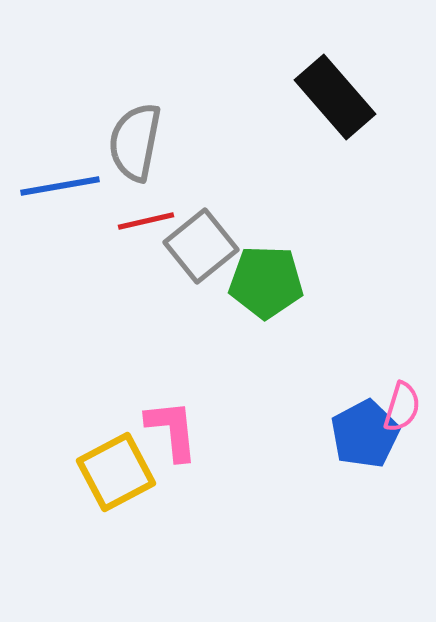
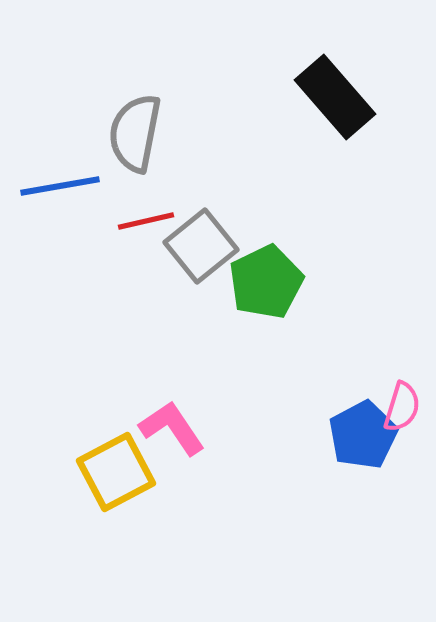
gray semicircle: moved 9 px up
green pentagon: rotated 28 degrees counterclockwise
pink L-shape: moved 2 px up; rotated 28 degrees counterclockwise
blue pentagon: moved 2 px left, 1 px down
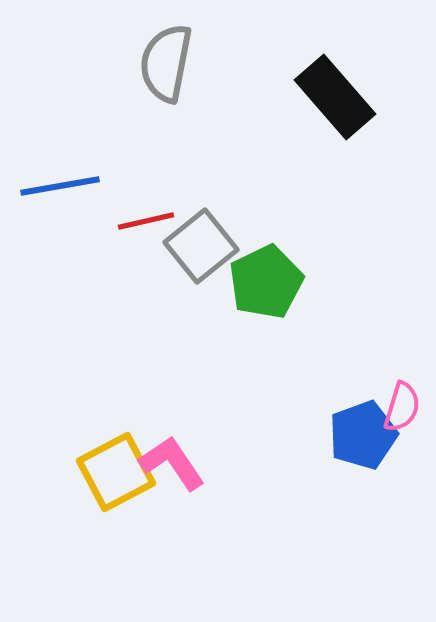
gray semicircle: moved 31 px right, 70 px up
pink L-shape: moved 35 px down
blue pentagon: rotated 8 degrees clockwise
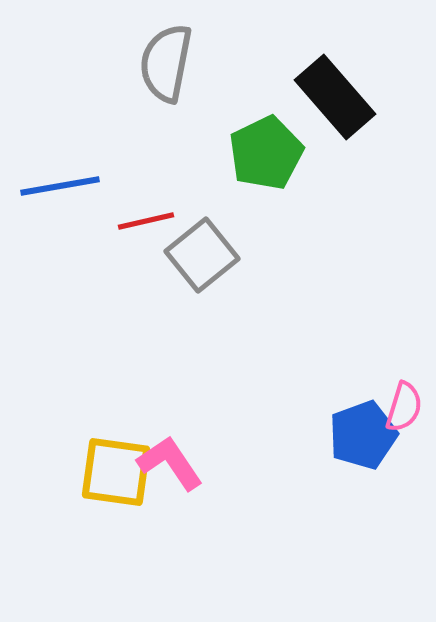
gray square: moved 1 px right, 9 px down
green pentagon: moved 129 px up
pink semicircle: moved 2 px right
pink L-shape: moved 2 px left
yellow square: rotated 36 degrees clockwise
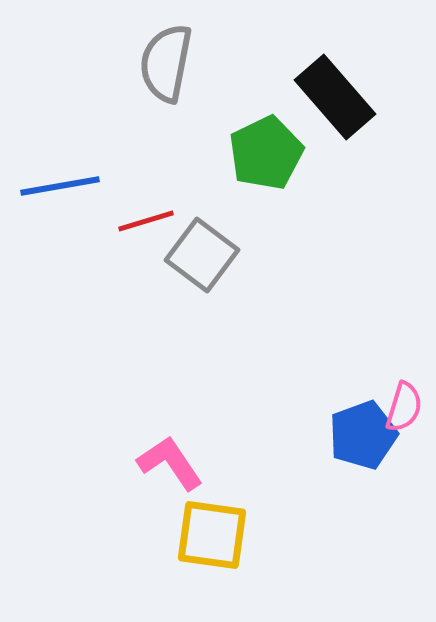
red line: rotated 4 degrees counterclockwise
gray square: rotated 14 degrees counterclockwise
yellow square: moved 96 px right, 63 px down
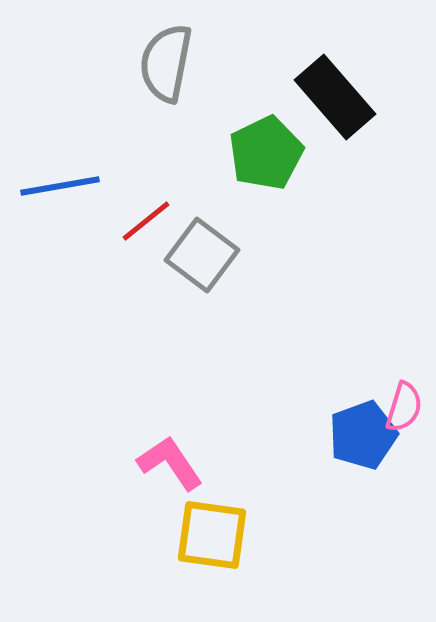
red line: rotated 22 degrees counterclockwise
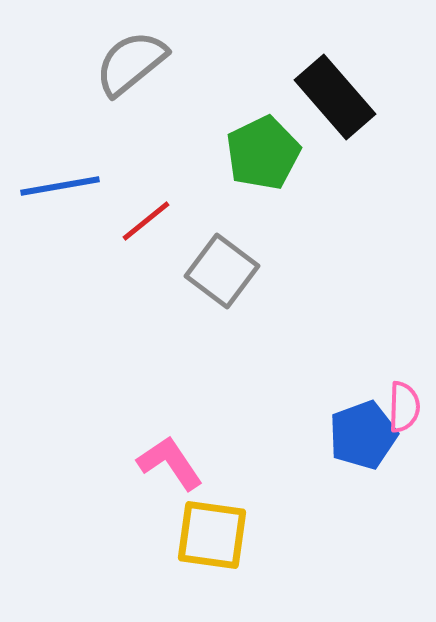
gray semicircle: moved 35 px left; rotated 40 degrees clockwise
green pentagon: moved 3 px left
gray square: moved 20 px right, 16 px down
pink semicircle: rotated 15 degrees counterclockwise
